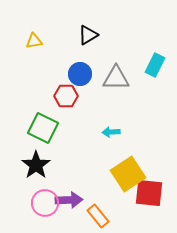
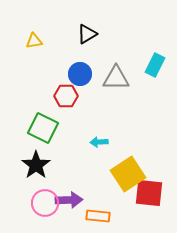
black triangle: moved 1 px left, 1 px up
cyan arrow: moved 12 px left, 10 px down
orange rectangle: rotated 45 degrees counterclockwise
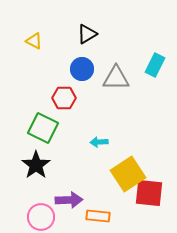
yellow triangle: rotated 36 degrees clockwise
blue circle: moved 2 px right, 5 px up
red hexagon: moved 2 px left, 2 px down
pink circle: moved 4 px left, 14 px down
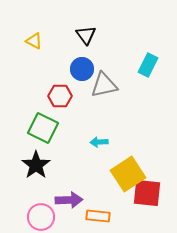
black triangle: moved 1 px left, 1 px down; rotated 35 degrees counterclockwise
cyan rectangle: moved 7 px left
gray triangle: moved 12 px left, 7 px down; rotated 12 degrees counterclockwise
red hexagon: moved 4 px left, 2 px up
red square: moved 2 px left
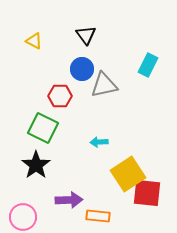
pink circle: moved 18 px left
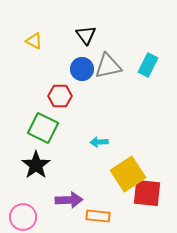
gray triangle: moved 4 px right, 19 px up
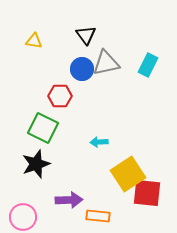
yellow triangle: rotated 18 degrees counterclockwise
gray triangle: moved 2 px left, 3 px up
black star: moved 1 px up; rotated 16 degrees clockwise
